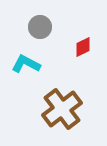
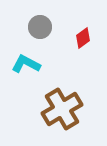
red diamond: moved 9 px up; rotated 10 degrees counterclockwise
brown cross: rotated 6 degrees clockwise
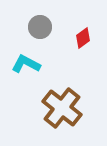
brown cross: moved 1 px up; rotated 21 degrees counterclockwise
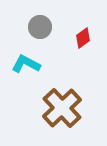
brown cross: rotated 9 degrees clockwise
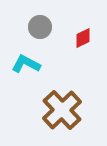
red diamond: rotated 10 degrees clockwise
brown cross: moved 2 px down
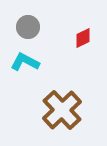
gray circle: moved 12 px left
cyan L-shape: moved 1 px left, 2 px up
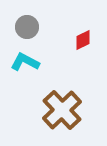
gray circle: moved 1 px left
red diamond: moved 2 px down
